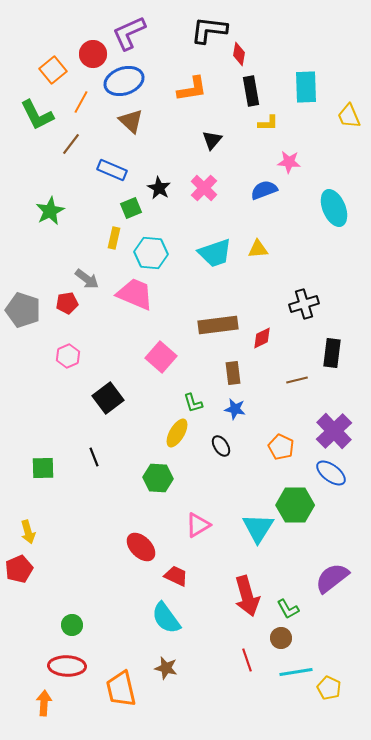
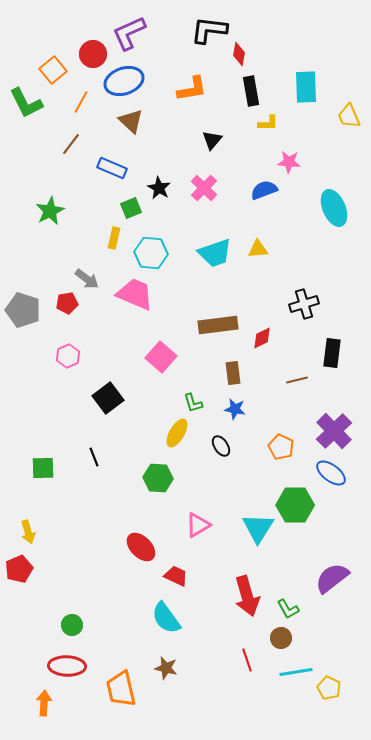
green L-shape at (37, 115): moved 11 px left, 12 px up
blue rectangle at (112, 170): moved 2 px up
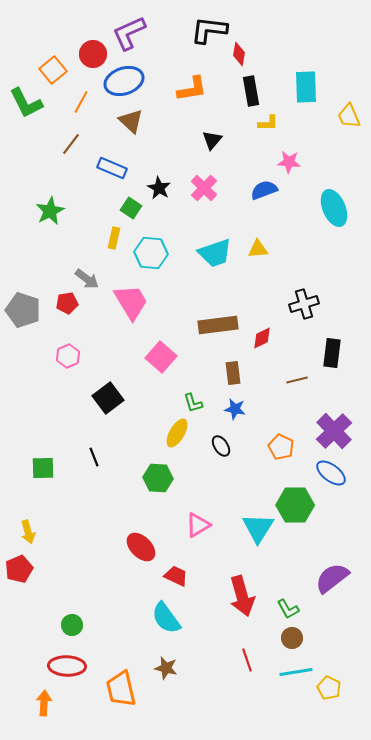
green square at (131, 208): rotated 35 degrees counterclockwise
pink trapezoid at (135, 294): moved 4 px left, 8 px down; rotated 36 degrees clockwise
red arrow at (247, 596): moved 5 px left
brown circle at (281, 638): moved 11 px right
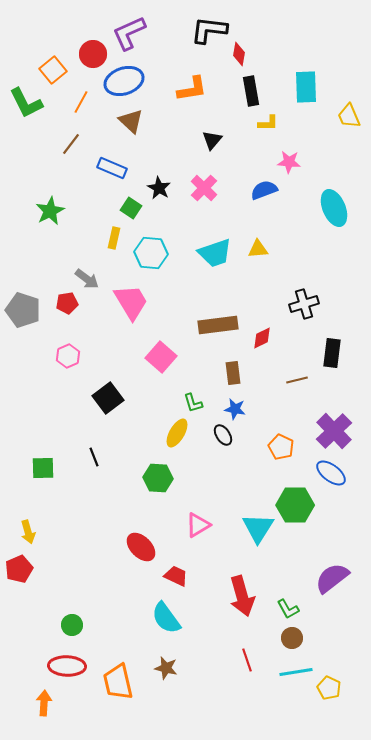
black ellipse at (221, 446): moved 2 px right, 11 px up
orange trapezoid at (121, 689): moved 3 px left, 7 px up
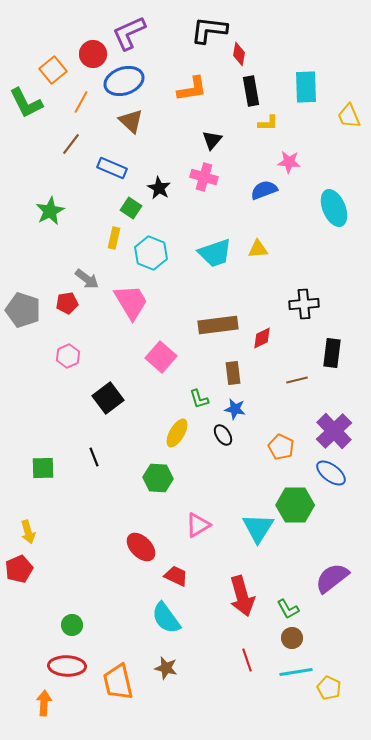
pink cross at (204, 188): moved 11 px up; rotated 28 degrees counterclockwise
cyan hexagon at (151, 253): rotated 16 degrees clockwise
black cross at (304, 304): rotated 12 degrees clockwise
green L-shape at (193, 403): moved 6 px right, 4 px up
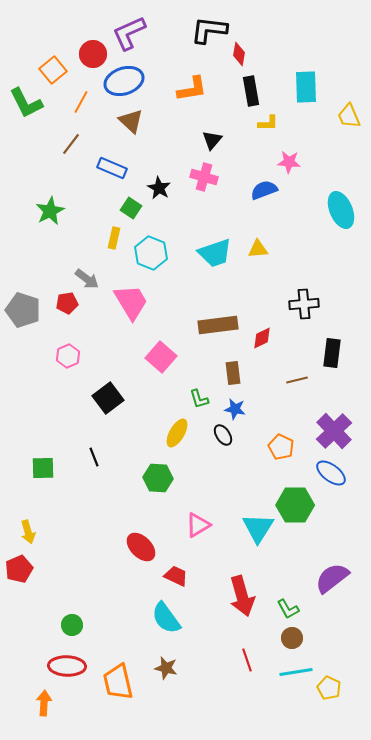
cyan ellipse at (334, 208): moved 7 px right, 2 px down
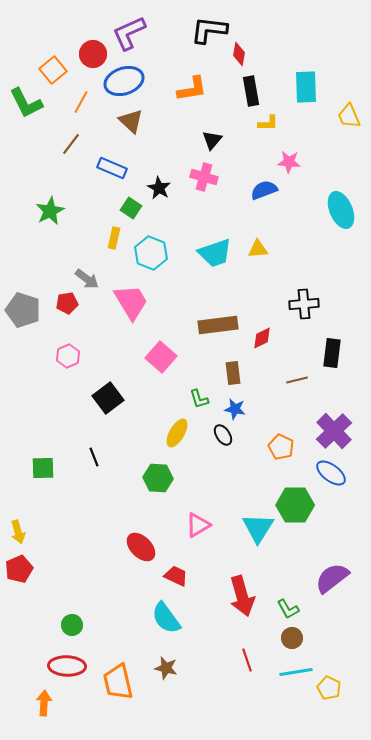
yellow arrow at (28, 532): moved 10 px left
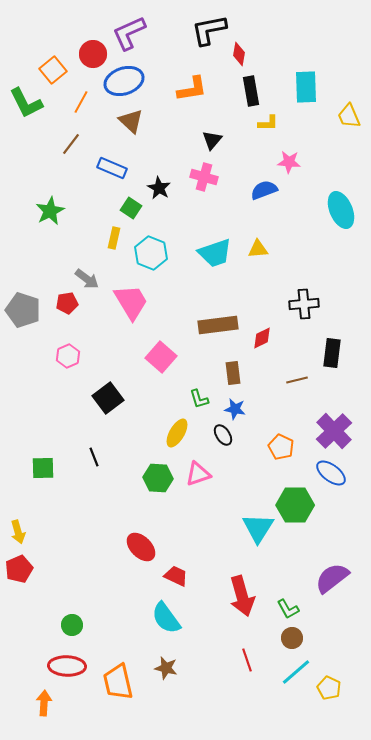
black L-shape at (209, 30): rotated 18 degrees counterclockwise
pink triangle at (198, 525): moved 51 px up; rotated 12 degrees clockwise
cyan line at (296, 672): rotated 32 degrees counterclockwise
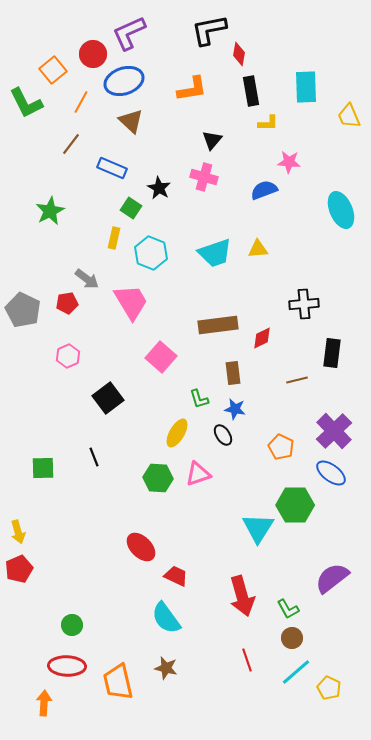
gray pentagon at (23, 310): rotated 8 degrees clockwise
